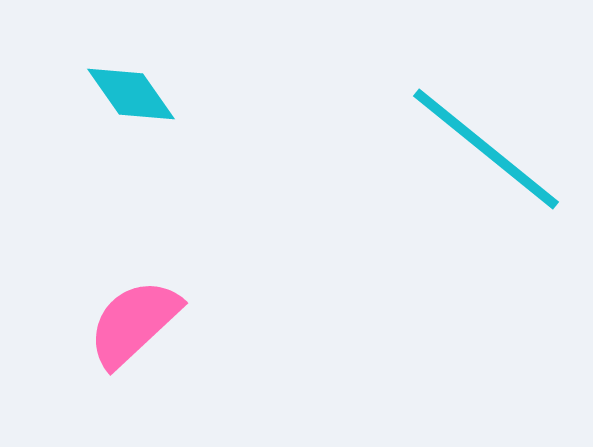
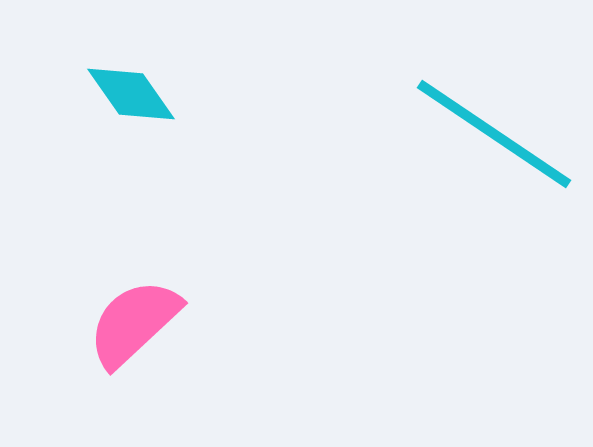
cyan line: moved 8 px right, 15 px up; rotated 5 degrees counterclockwise
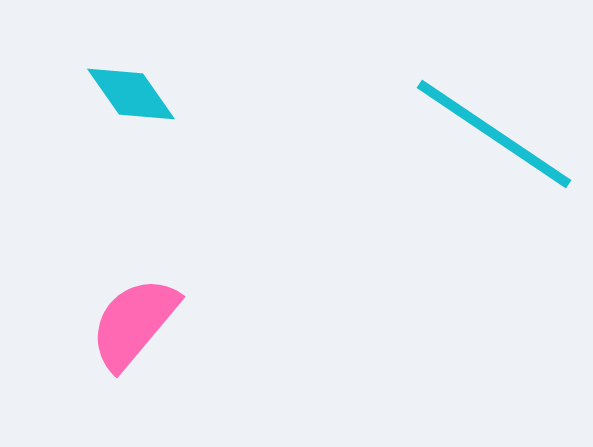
pink semicircle: rotated 7 degrees counterclockwise
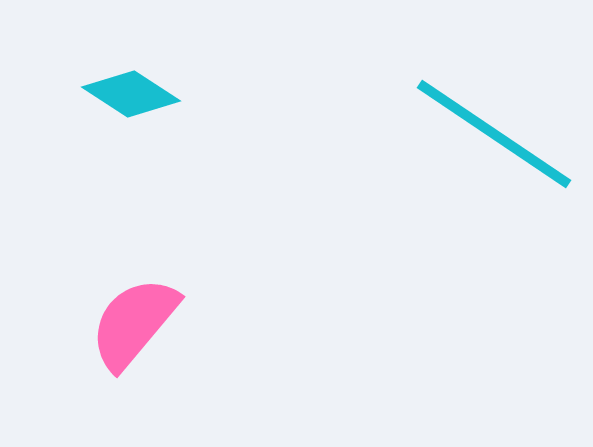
cyan diamond: rotated 22 degrees counterclockwise
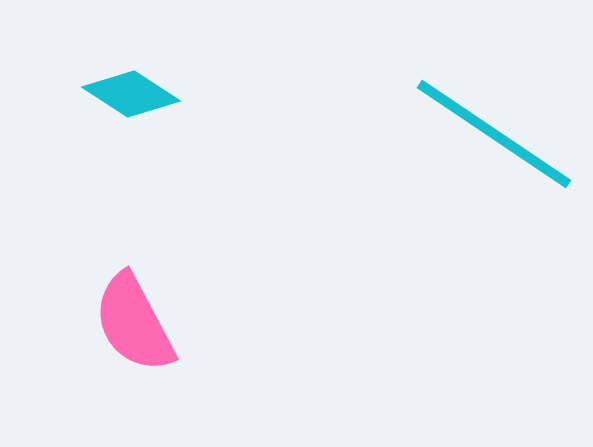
pink semicircle: rotated 68 degrees counterclockwise
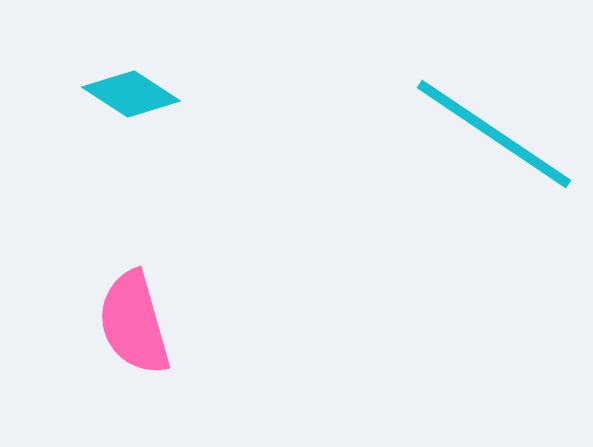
pink semicircle: rotated 12 degrees clockwise
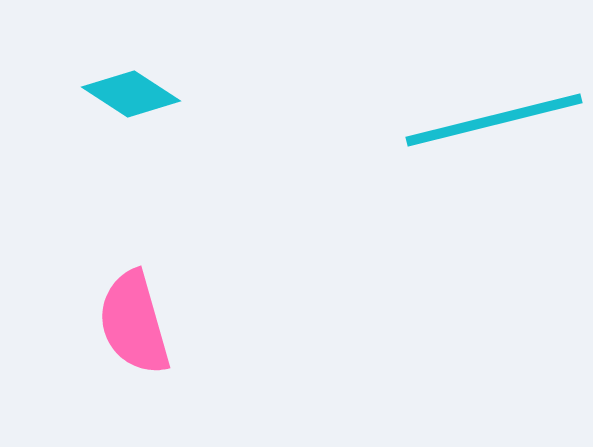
cyan line: moved 14 px up; rotated 48 degrees counterclockwise
